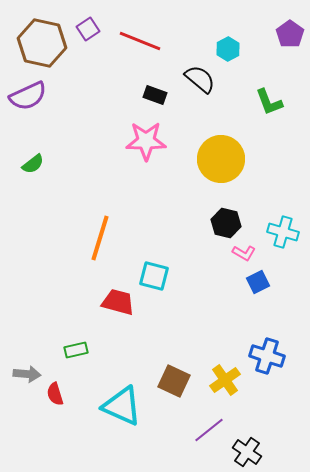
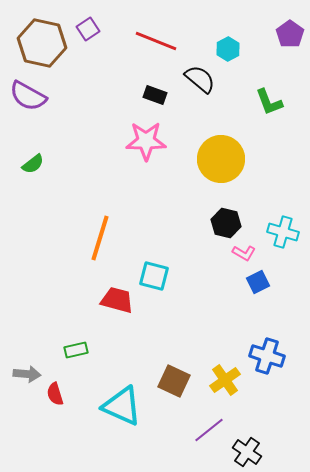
red line: moved 16 px right
purple semicircle: rotated 54 degrees clockwise
red trapezoid: moved 1 px left, 2 px up
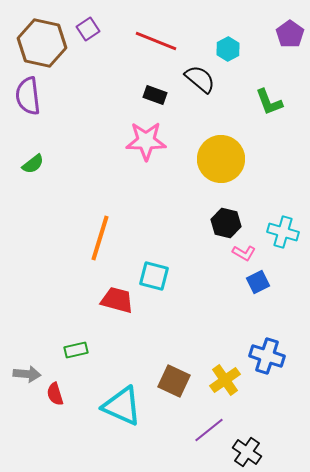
purple semicircle: rotated 54 degrees clockwise
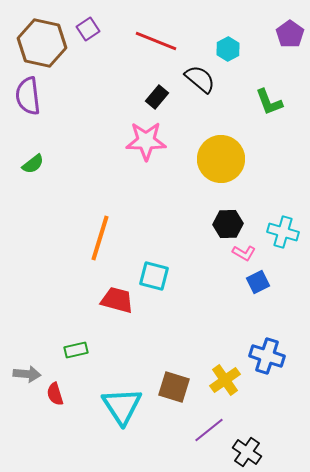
black rectangle: moved 2 px right, 2 px down; rotated 70 degrees counterclockwise
black hexagon: moved 2 px right, 1 px down; rotated 16 degrees counterclockwise
brown square: moved 6 px down; rotated 8 degrees counterclockwise
cyan triangle: rotated 33 degrees clockwise
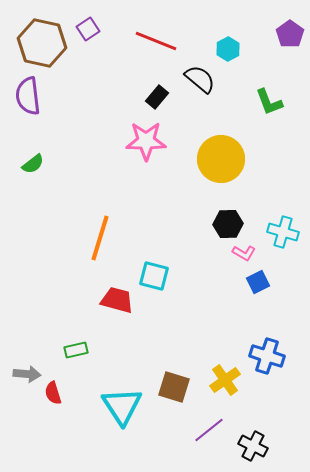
red semicircle: moved 2 px left, 1 px up
black cross: moved 6 px right, 6 px up; rotated 8 degrees counterclockwise
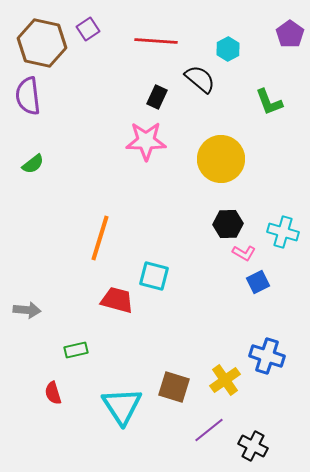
red line: rotated 18 degrees counterclockwise
black rectangle: rotated 15 degrees counterclockwise
gray arrow: moved 64 px up
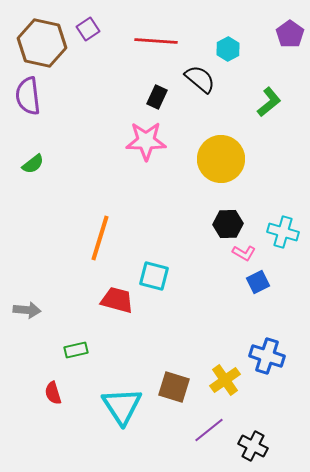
green L-shape: rotated 108 degrees counterclockwise
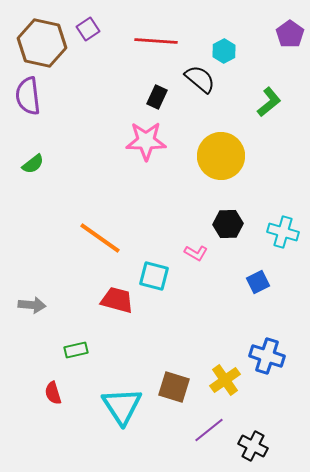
cyan hexagon: moved 4 px left, 2 px down
yellow circle: moved 3 px up
orange line: rotated 72 degrees counterclockwise
pink L-shape: moved 48 px left
gray arrow: moved 5 px right, 5 px up
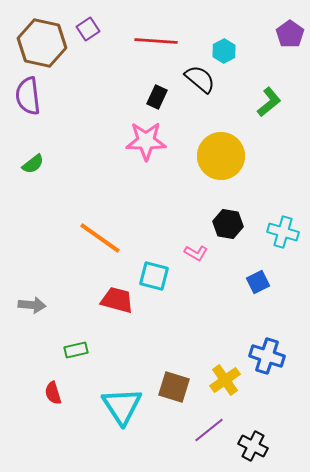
black hexagon: rotated 12 degrees clockwise
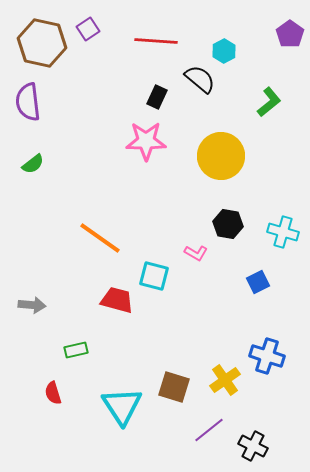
purple semicircle: moved 6 px down
